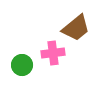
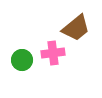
green circle: moved 5 px up
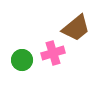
pink cross: rotated 10 degrees counterclockwise
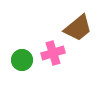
brown trapezoid: moved 2 px right
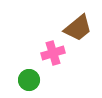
green circle: moved 7 px right, 20 px down
